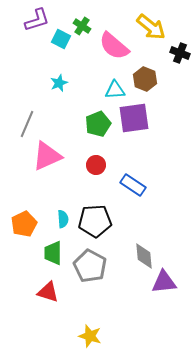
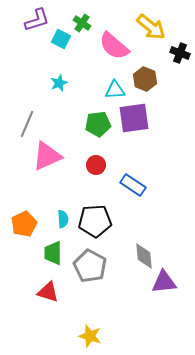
green cross: moved 3 px up
green pentagon: rotated 15 degrees clockwise
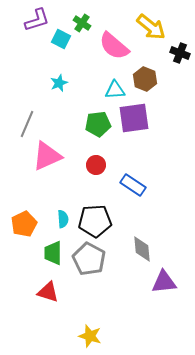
gray diamond: moved 2 px left, 7 px up
gray pentagon: moved 1 px left, 7 px up
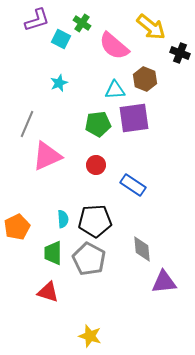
orange pentagon: moved 7 px left, 3 px down
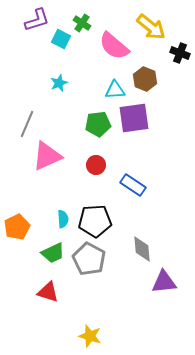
green trapezoid: rotated 115 degrees counterclockwise
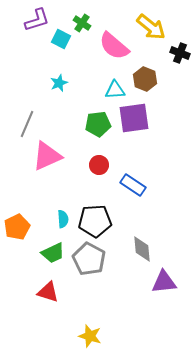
red circle: moved 3 px right
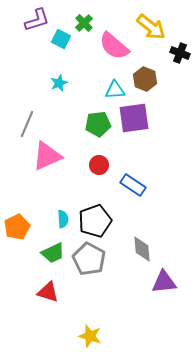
green cross: moved 2 px right; rotated 12 degrees clockwise
black pentagon: rotated 16 degrees counterclockwise
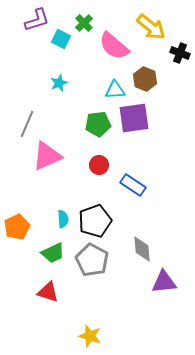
gray pentagon: moved 3 px right, 1 px down
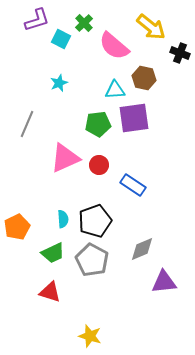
brown hexagon: moved 1 px left, 1 px up; rotated 10 degrees counterclockwise
pink triangle: moved 18 px right, 2 px down
gray diamond: rotated 72 degrees clockwise
red triangle: moved 2 px right
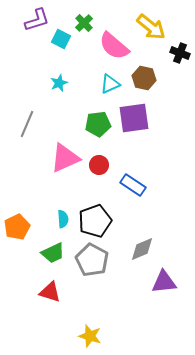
cyan triangle: moved 5 px left, 6 px up; rotated 20 degrees counterclockwise
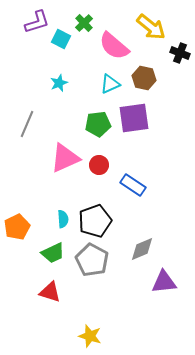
purple L-shape: moved 2 px down
